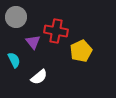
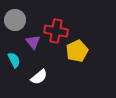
gray circle: moved 1 px left, 3 px down
yellow pentagon: moved 4 px left
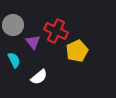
gray circle: moved 2 px left, 5 px down
red cross: rotated 15 degrees clockwise
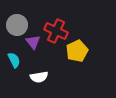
gray circle: moved 4 px right
white semicircle: rotated 30 degrees clockwise
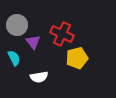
red cross: moved 6 px right, 3 px down
yellow pentagon: moved 7 px down; rotated 10 degrees clockwise
cyan semicircle: moved 2 px up
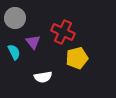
gray circle: moved 2 px left, 7 px up
red cross: moved 1 px right, 2 px up
cyan semicircle: moved 6 px up
white semicircle: moved 4 px right
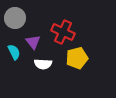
white semicircle: moved 13 px up; rotated 12 degrees clockwise
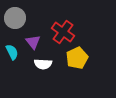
red cross: rotated 10 degrees clockwise
cyan semicircle: moved 2 px left
yellow pentagon: rotated 10 degrees counterclockwise
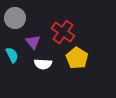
cyan semicircle: moved 3 px down
yellow pentagon: rotated 15 degrees counterclockwise
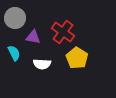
purple triangle: moved 5 px up; rotated 42 degrees counterclockwise
cyan semicircle: moved 2 px right, 2 px up
white semicircle: moved 1 px left
